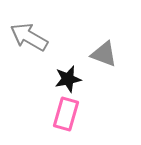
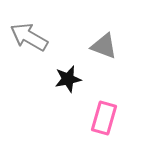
gray triangle: moved 8 px up
pink rectangle: moved 38 px right, 4 px down
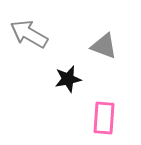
gray arrow: moved 3 px up
pink rectangle: rotated 12 degrees counterclockwise
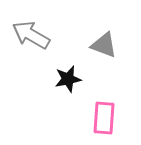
gray arrow: moved 2 px right, 1 px down
gray triangle: moved 1 px up
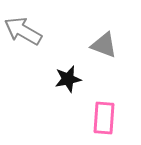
gray arrow: moved 8 px left, 4 px up
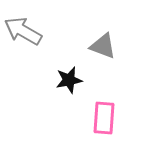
gray triangle: moved 1 px left, 1 px down
black star: moved 1 px right, 1 px down
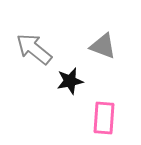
gray arrow: moved 11 px right, 18 px down; rotated 9 degrees clockwise
black star: moved 1 px right, 1 px down
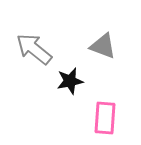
pink rectangle: moved 1 px right
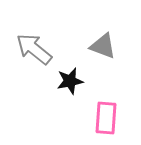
pink rectangle: moved 1 px right
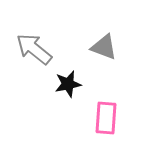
gray triangle: moved 1 px right, 1 px down
black star: moved 2 px left, 3 px down
